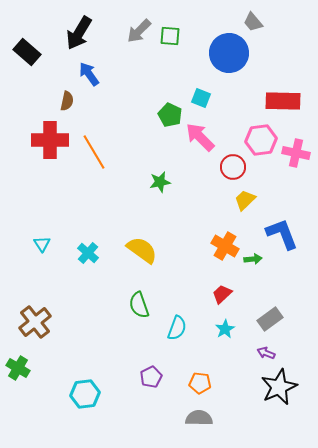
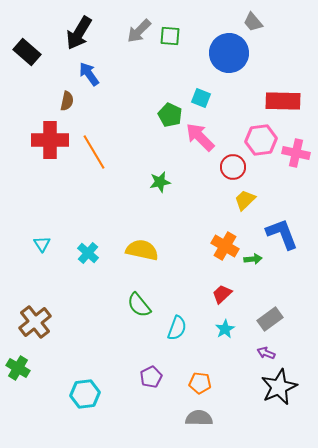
yellow semicircle: rotated 24 degrees counterclockwise
green semicircle: rotated 20 degrees counterclockwise
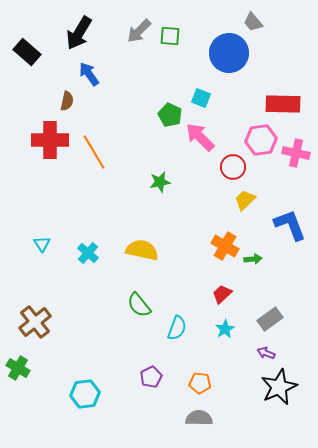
red rectangle: moved 3 px down
blue L-shape: moved 8 px right, 9 px up
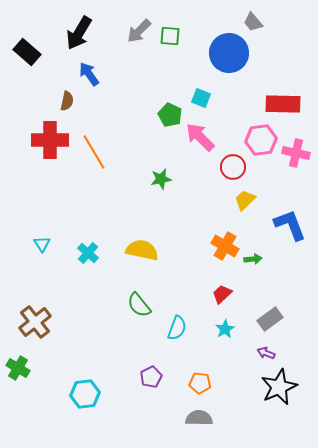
green star: moved 1 px right, 3 px up
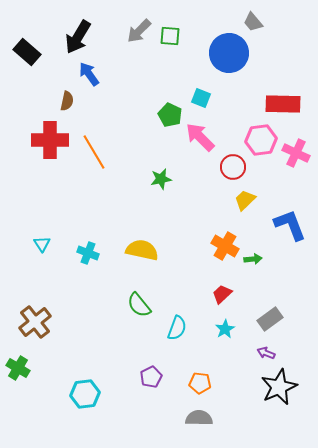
black arrow: moved 1 px left, 4 px down
pink cross: rotated 12 degrees clockwise
cyan cross: rotated 20 degrees counterclockwise
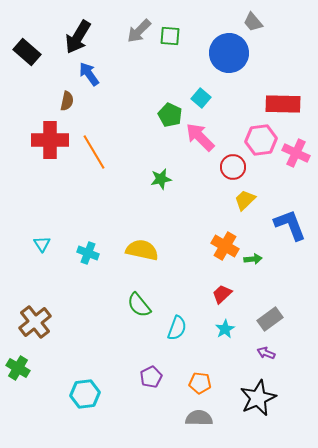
cyan square: rotated 18 degrees clockwise
black star: moved 21 px left, 11 px down
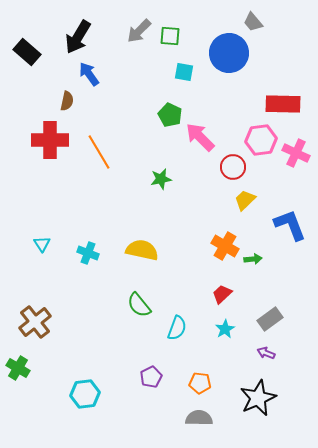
cyan square: moved 17 px left, 26 px up; rotated 30 degrees counterclockwise
orange line: moved 5 px right
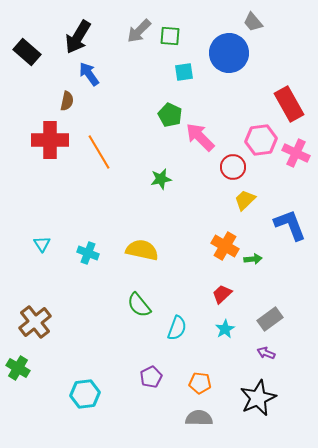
cyan square: rotated 18 degrees counterclockwise
red rectangle: moved 6 px right; rotated 60 degrees clockwise
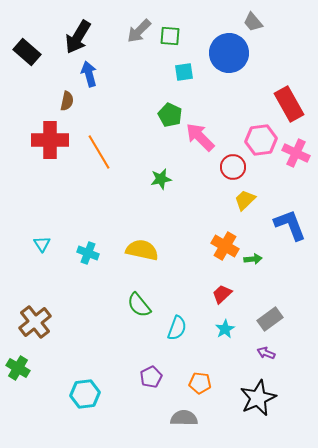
blue arrow: rotated 20 degrees clockwise
gray semicircle: moved 15 px left
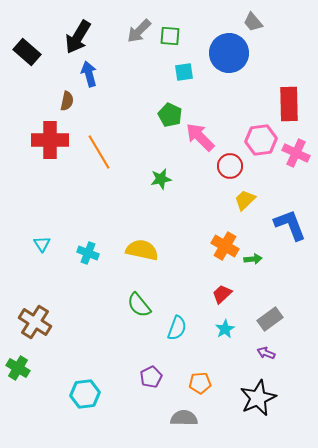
red rectangle: rotated 28 degrees clockwise
red circle: moved 3 px left, 1 px up
brown cross: rotated 20 degrees counterclockwise
orange pentagon: rotated 10 degrees counterclockwise
